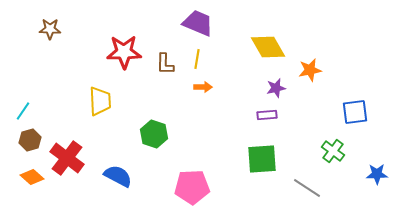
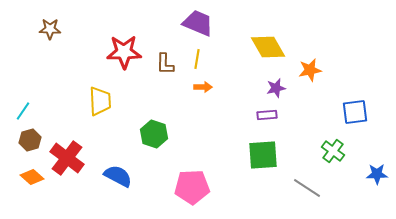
green square: moved 1 px right, 4 px up
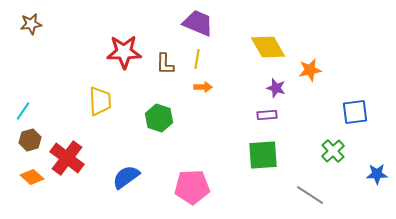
brown star: moved 19 px left, 5 px up; rotated 10 degrees counterclockwise
purple star: rotated 30 degrees clockwise
green hexagon: moved 5 px right, 16 px up
green cross: rotated 10 degrees clockwise
blue semicircle: moved 8 px right, 1 px down; rotated 64 degrees counterclockwise
gray line: moved 3 px right, 7 px down
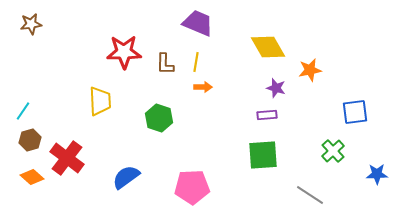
yellow line: moved 1 px left, 3 px down
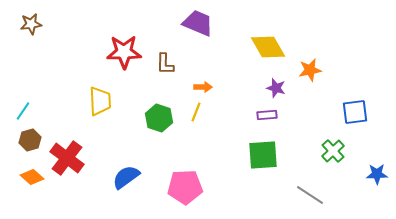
yellow line: moved 50 px down; rotated 12 degrees clockwise
pink pentagon: moved 7 px left
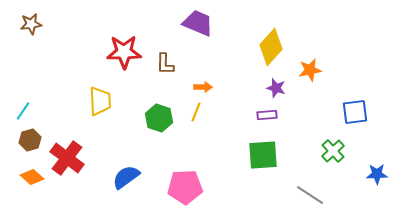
yellow diamond: moved 3 px right; rotated 72 degrees clockwise
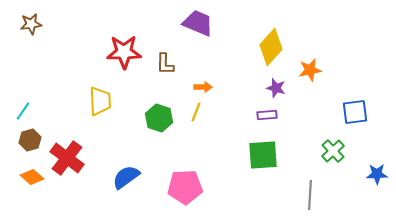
gray line: rotated 60 degrees clockwise
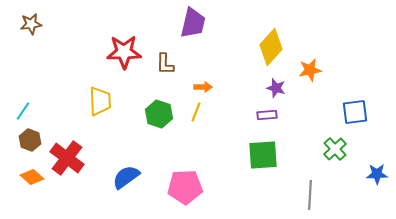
purple trapezoid: moved 5 px left; rotated 80 degrees clockwise
green hexagon: moved 4 px up
brown hexagon: rotated 25 degrees counterclockwise
green cross: moved 2 px right, 2 px up
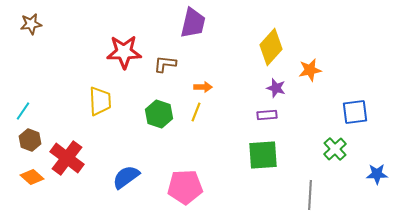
brown L-shape: rotated 95 degrees clockwise
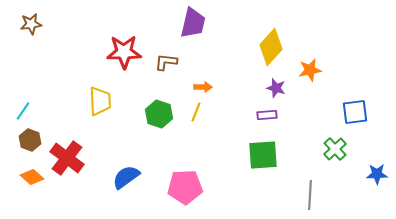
brown L-shape: moved 1 px right, 2 px up
